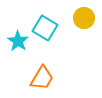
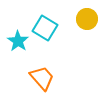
yellow circle: moved 3 px right, 1 px down
orange trapezoid: rotated 72 degrees counterclockwise
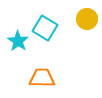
orange trapezoid: rotated 48 degrees counterclockwise
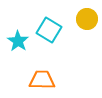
cyan square: moved 4 px right, 2 px down
orange trapezoid: moved 2 px down
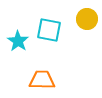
cyan square: rotated 20 degrees counterclockwise
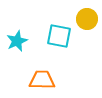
cyan square: moved 10 px right, 6 px down
cyan star: moved 1 px left; rotated 15 degrees clockwise
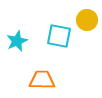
yellow circle: moved 1 px down
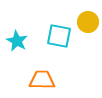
yellow circle: moved 1 px right, 2 px down
cyan star: rotated 20 degrees counterclockwise
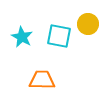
yellow circle: moved 2 px down
cyan star: moved 5 px right, 4 px up
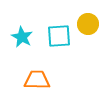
cyan square: rotated 15 degrees counterclockwise
orange trapezoid: moved 5 px left
